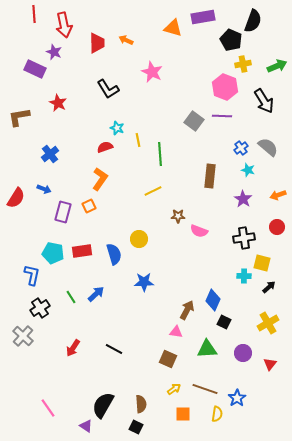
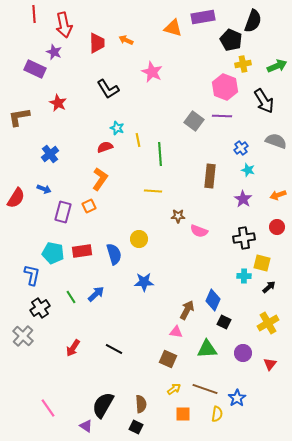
gray semicircle at (268, 147): moved 8 px right, 6 px up; rotated 20 degrees counterclockwise
yellow line at (153, 191): rotated 30 degrees clockwise
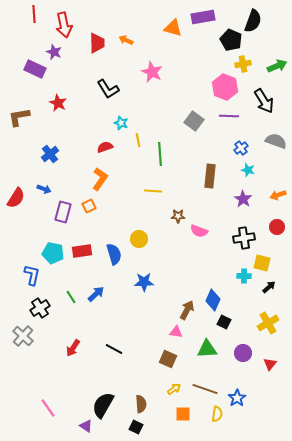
purple line at (222, 116): moved 7 px right
cyan star at (117, 128): moved 4 px right, 5 px up
